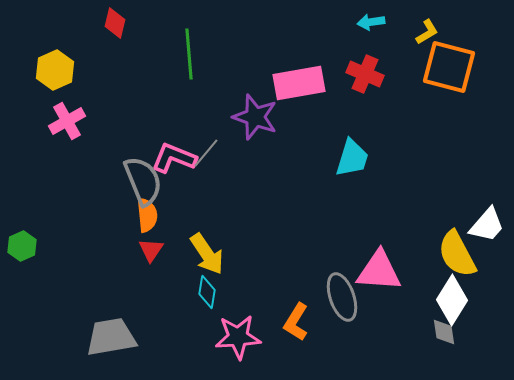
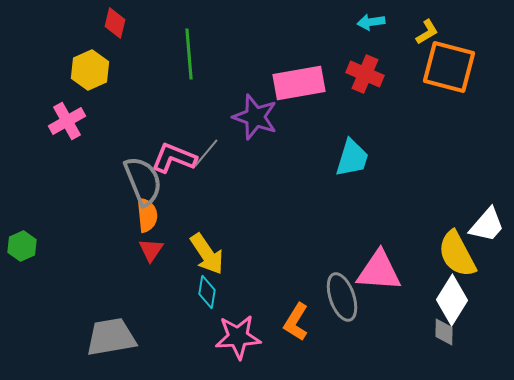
yellow hexagon: moved 35 px right
gray diamond: rotated 8 degrees clockwise
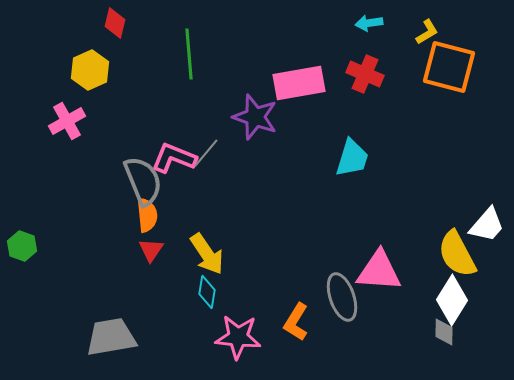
cyan arrow: moved 2 px left, 1 px down
green hexagon: rotated 16 degrees counterclockwise
pink star: rotated 9 degrees clockwise
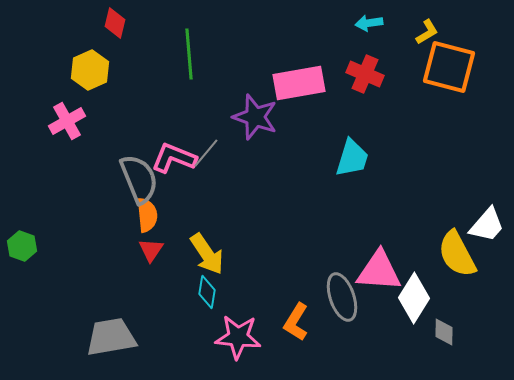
gray semicircle: moved 4 px left, 2 px up
white diamond: moved 38 px left, 2 px up
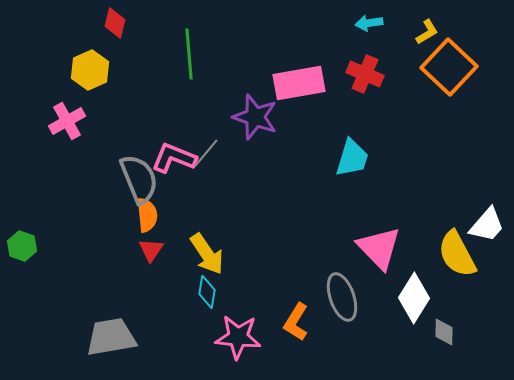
orange square: rotated 28 degrees clockwise
pink triangle: moved 23 px up; rotated 42 degrees clockwise
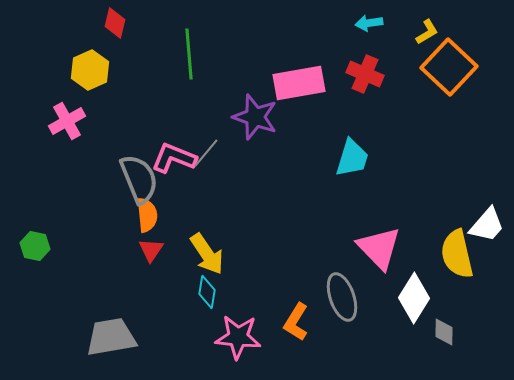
green hexagon: moved 13 px right; rotated 8 degrees counterclockwise
yellow semicircle: rotated 15 degrees clockwise
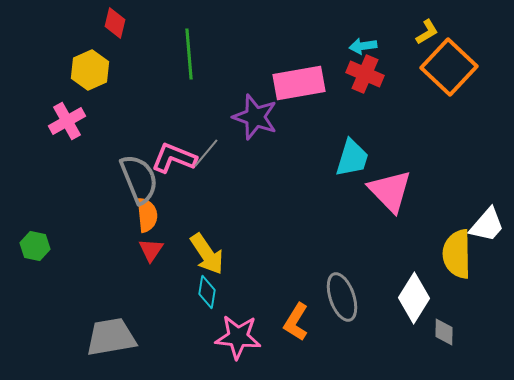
cyan arrow: moved 6 px left, 23 px down
pink triangle: moved 11 px right, 57 px up
yellow semicircle: rotated 12 degrees clockwise
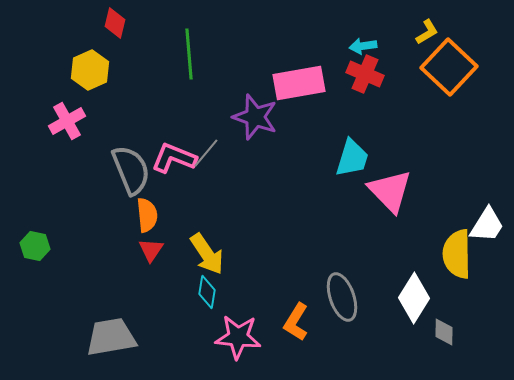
gray semicircle: moved 8 px left, 9 px up
white trapezoid: rotated 9 degrees counterclockwise
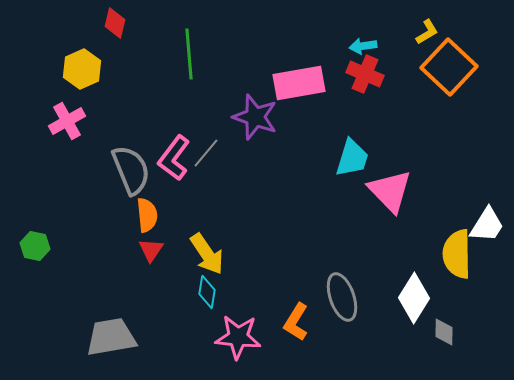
yellow hexagon: moved 8 px left, 1 px up
pink L-shape: rotated 75 degrees counterclockwise
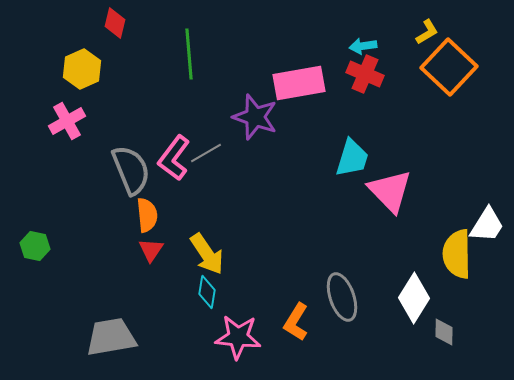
gray line: rotated 20 degrees clockwise
